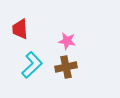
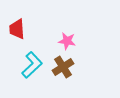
red trapezoid: moved 3 px left
brown cross: moved 3 px left; rotated 20 degrees counterclockwise
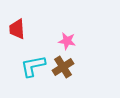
cyan L-shape: moved 1 px right, 1 px down; rotated 148 degrees counterclockwise
